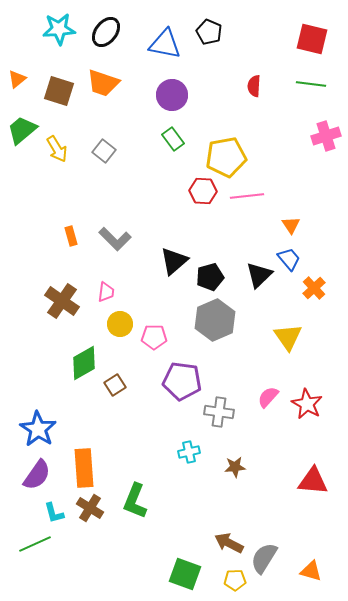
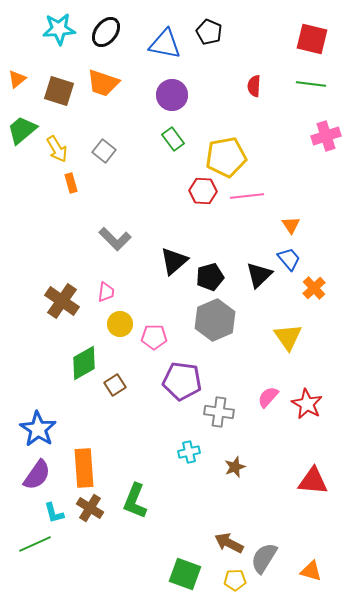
orange rectangle at (71, 236): moved 53 px up
brown star at (235, 467): rotated 15 degrees counterclockwise
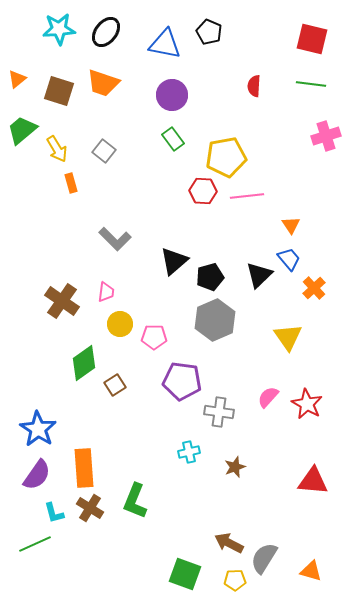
green diamond at (84, 363): rotated 6 degrees counterclockwise
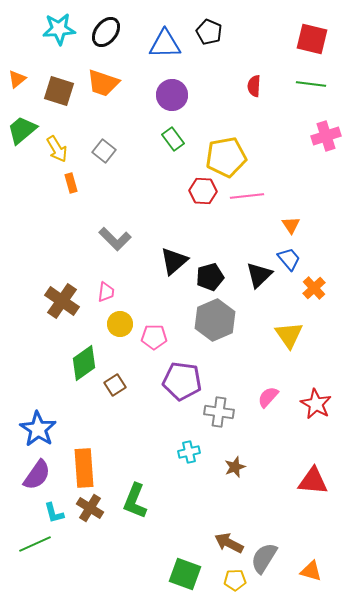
blue triangle at (165, 44): rotated 12 degrees counterclockwise
yellow triangle at (288, 337): moved 1 px right, 2 px up
red star at (307, 404): moved 9 px right
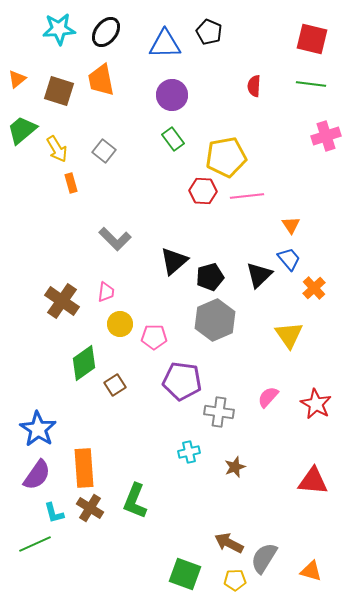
orange trapezoid at (103, 83): moved 2 px left, 3 px up; rotated 60 degrees clockwise
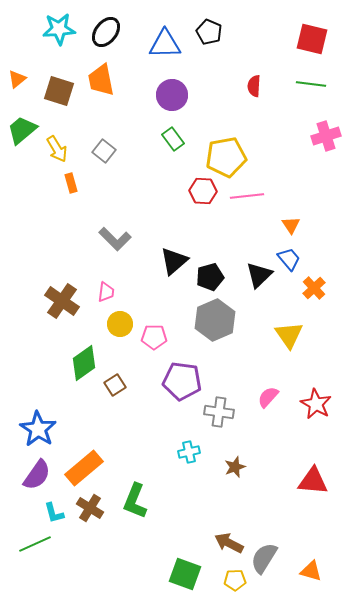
orange rectangle at (84, 468): rotated 54 degrees clockwise
